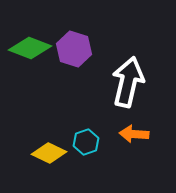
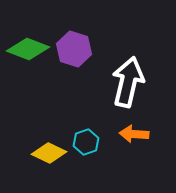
green diamond: moved 2 px left, 1 px down
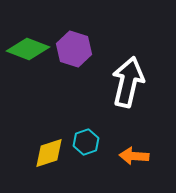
orange arrow: moved 22 px down
yellow diamond: rotated 44 degrees counterclockwise
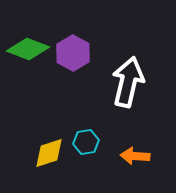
purple hexagon: moved 1 px left, 4 px down; rotated 12 degrees clockwise
cyan hexagon: rotated 10 degrees clockwise
orange arrow: moved 1 px right
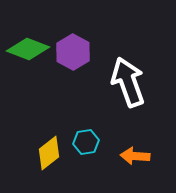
purple hexagon: moved 1 px up
white arrow: rotated 33 degrees counterclockwise
yellow diamond: rotated 20 degrees counterclockwise
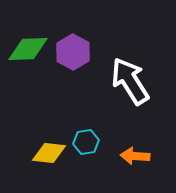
green diamond: rotated 24 degrees counterclockwise
white arrow: moved 2 px right, 1 px up; rotated 12 degrees counterclockwise
yellow diamond: rotated 44 degrees clockwise
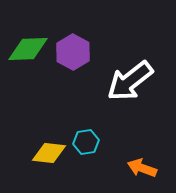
white arrow: rotated 96 degrees counterclockwise
orange arrow: moved 7 px right, 12 px down; rotated 16 degrees clockwise
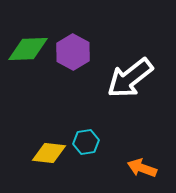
white arrow: moved 3 px up
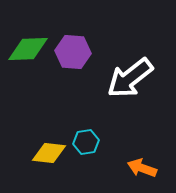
purple hexagon: rotated 24 degrees counterclockwise
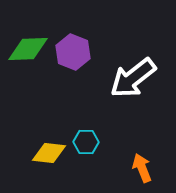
purple hexagon: rotated 16 degrees clockwise
white arrow: moved 3 px right
cyan hexagon: rotated 10 degrees clockwise
orange arrow: rotated 48 degrees clockwise
